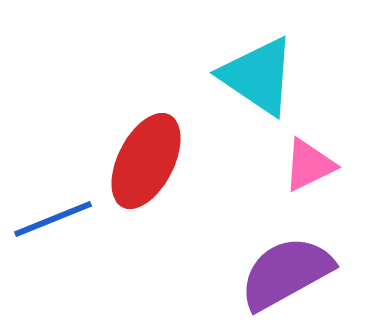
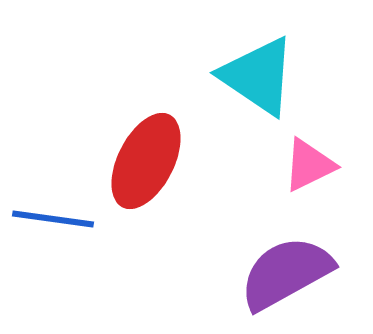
blue line: rotated 30 degrees clockwise
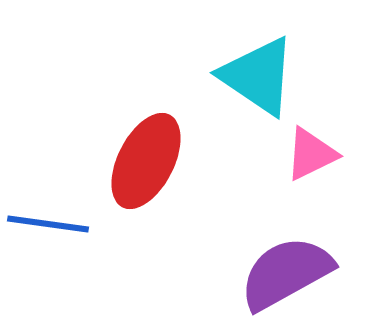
pink triangle: moved 2 px right, 11 px up
blue line: moved 5 px left, 5 px down
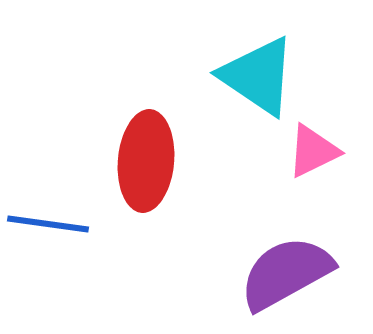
pink triangle: moved 2 px right, 3 px up
red ellipse: rotated 22 degrees counterclockwise
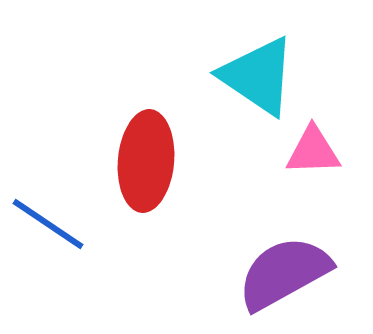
pink triangle: rotated 24 degrees clockwise
blue line: rotated 26 degrees clockwise
purple semicircle: moved 2 px left
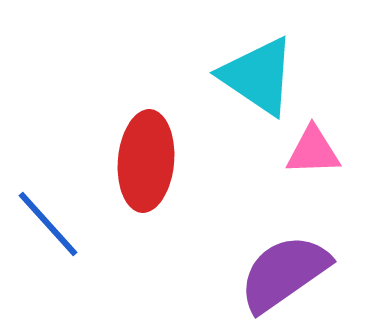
blue line: rotated 14 degrees clockwise
purple semicircle: rotated 6 degrees counterclockwise
